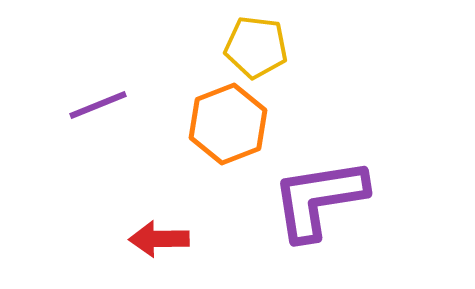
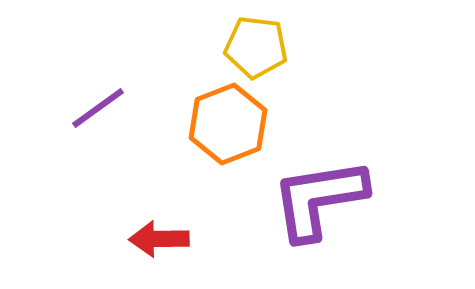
purple line: moved 3 px down; rotated 14 degrees counterclockwise
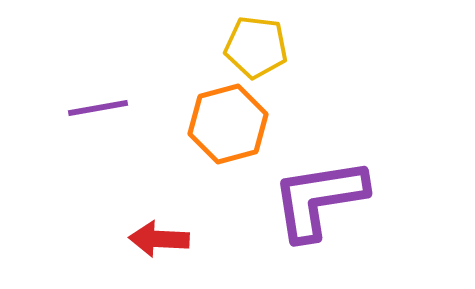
purple line: rotated 26 degrees clockwise
orange hexagon: rotated 6 degrees clockwise
red arrow: rotated 4 degrees clockwise
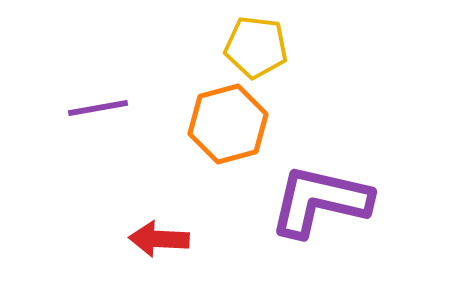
purple L-shape: moved 1 px right, 2 px down; rotated 22 degrees clockwise
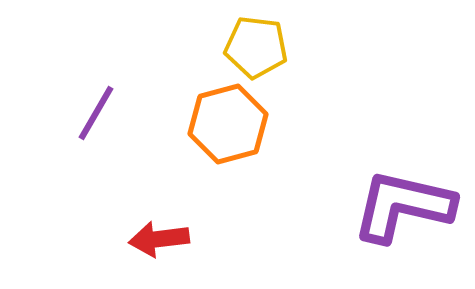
purple line: moved 2 px left, 5 px down; rotated 50 degrees counterclockwise
purple L-shape: moved 83 px right, 5 px down
red arrow: rotated 10 degrees counterclockwise
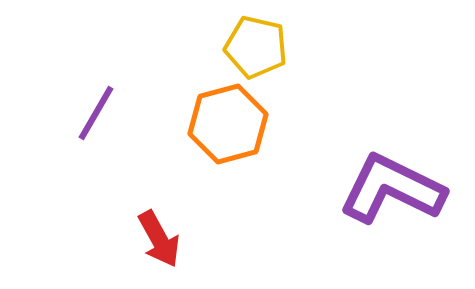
yellow pentagon: rotated 6 degrees clockwise
purple L-shape: moved 11 px left, 17 px up; rotated 13 degrees clockwise
red arrow: rotated 112 degrees counterclockwise
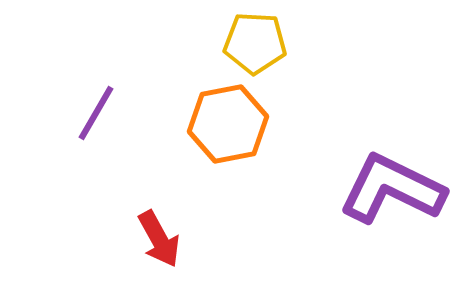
yellow pentagon: moved 1 px left, 4 px up; rotated 10 degrees counterclockwise
orange hexagon: rotated 4 degrees clockwise
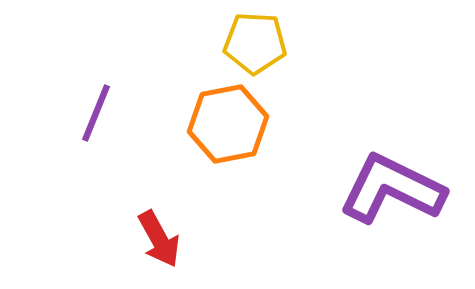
purple line: rotated 8 degrees counterclockwise
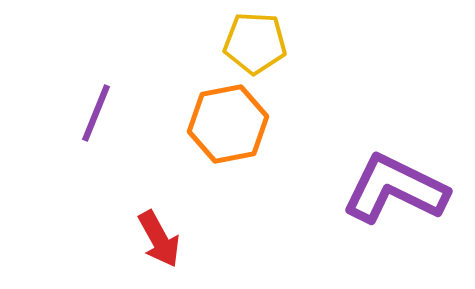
purple L-shape: moved 3 px right
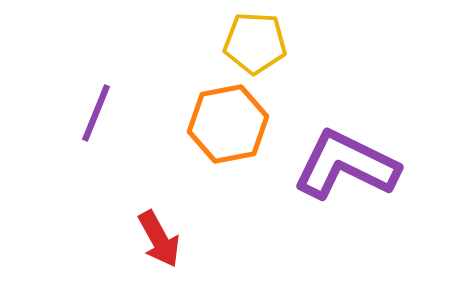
purple L-shape: moved 49 px left, 24 px up
